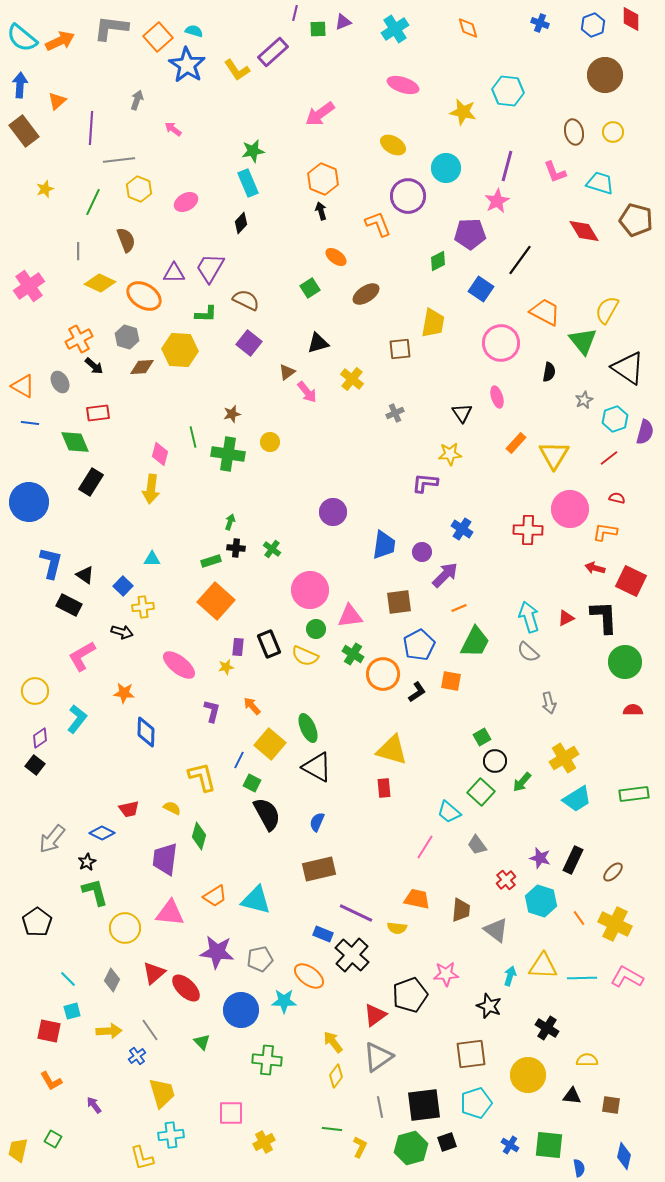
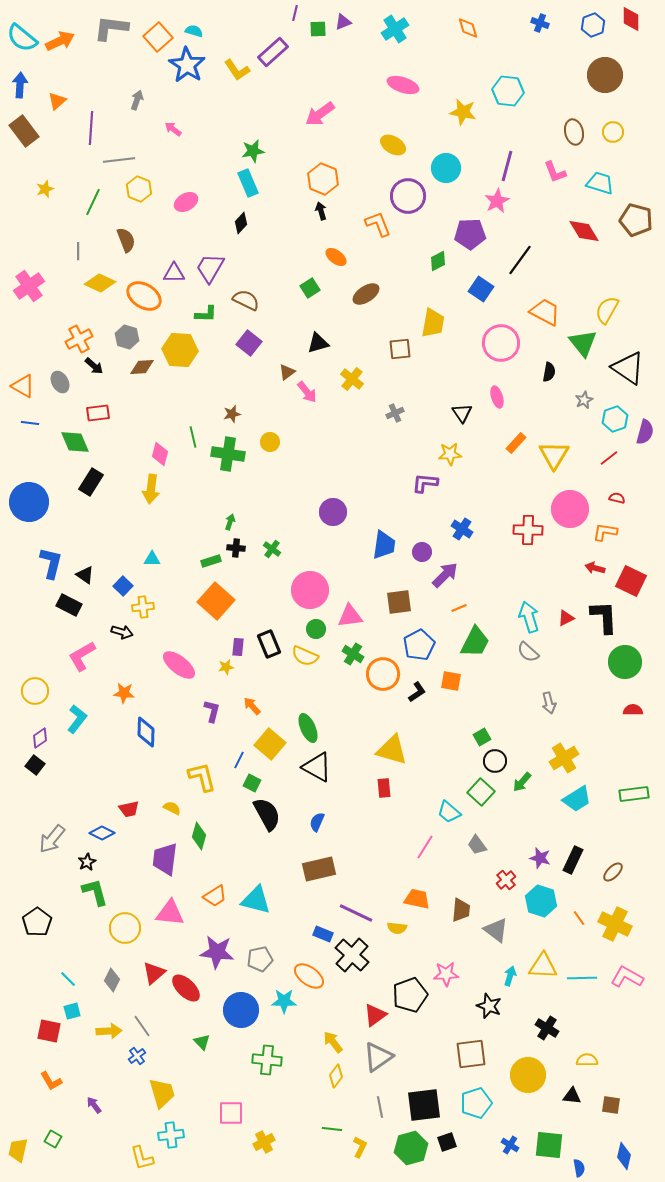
green triangle at (583, 341): moved 2 px down
gray line at (150, 1030): moved 8 px left, 4 px up
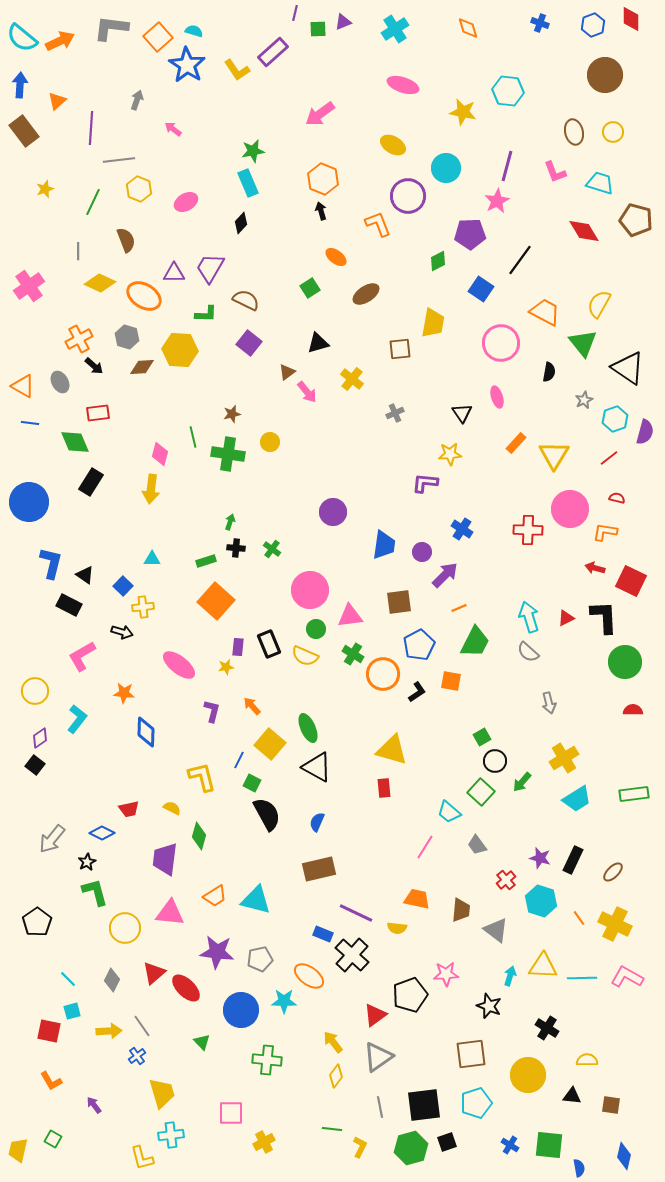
yellow semicircle at (607, 310): moved 8 px left, 6 px up
green rectangle at (211, 561): moved 5 px left
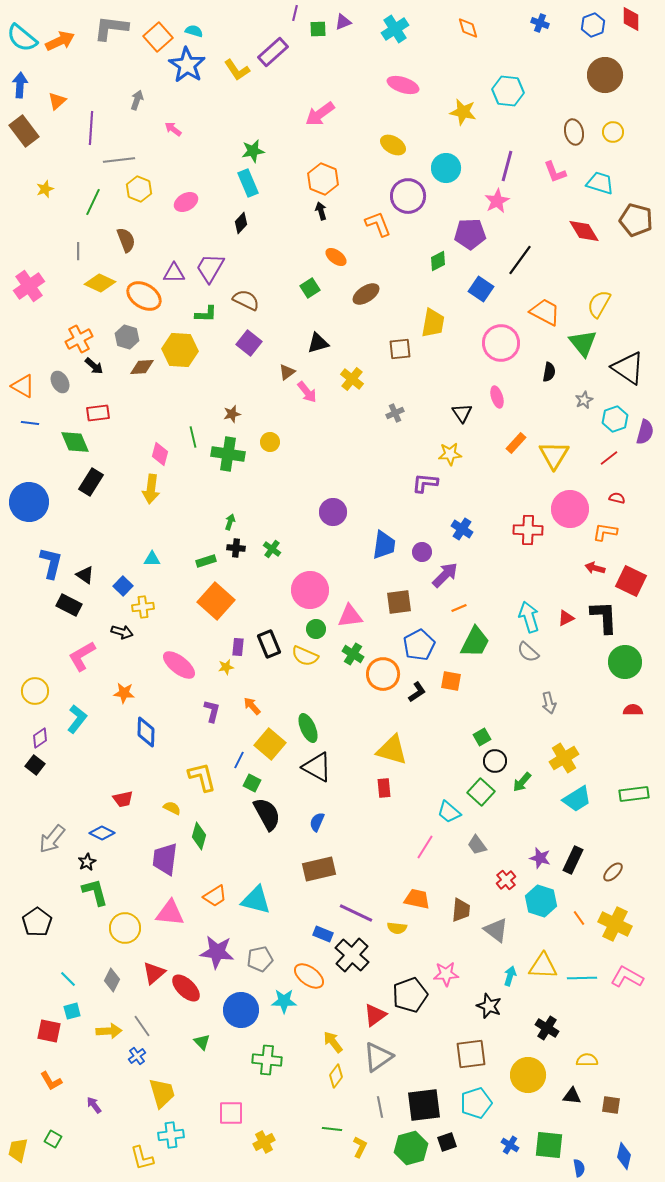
red trapezoid at (129, 809): moved 6 px left, 10 px up
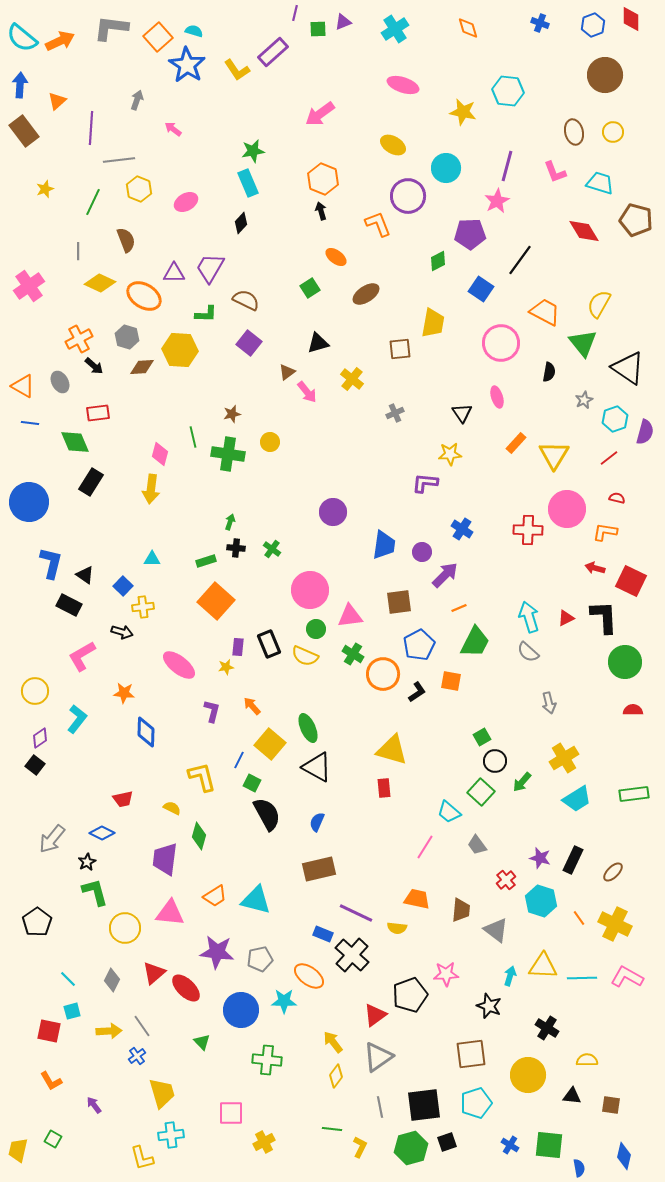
pink circle at (570, 509): moved 3 px left
